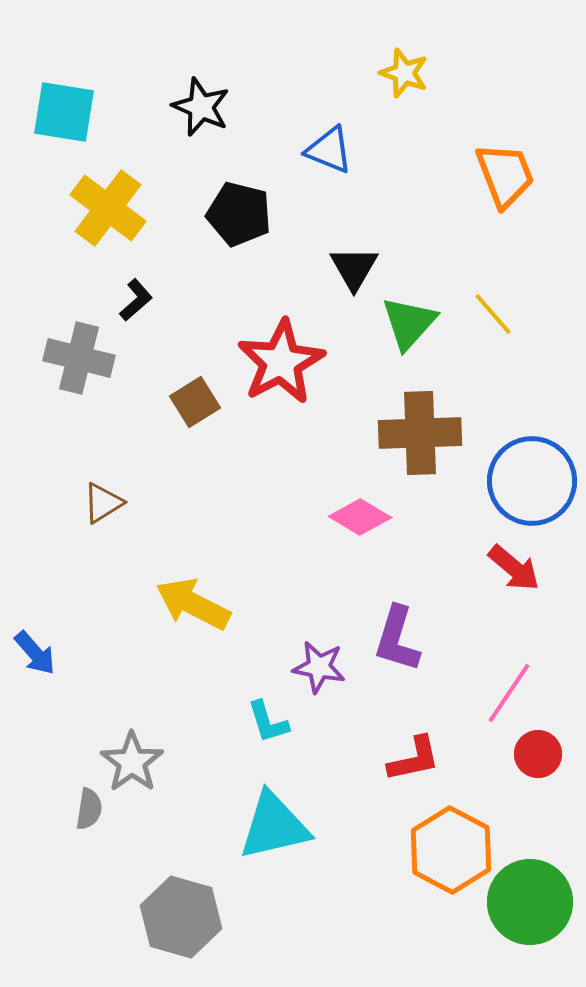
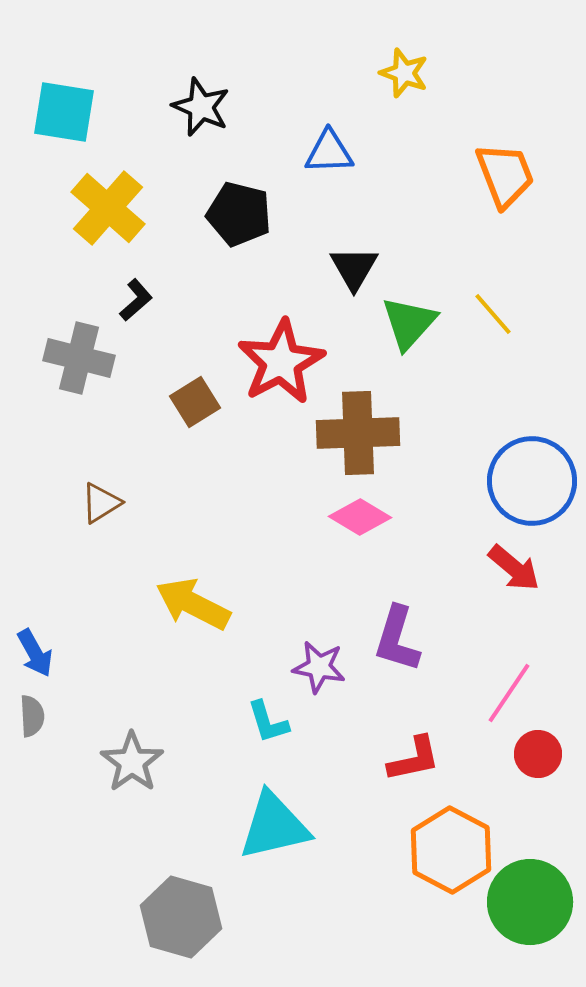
blue triangle: moved 2 px down; rotated 24 degrees counterclockwise
yellow cross: rotated 4 degrees clockwise
brown cross: moved 62 px left
brown triangle: moved 2 px left
blue arrow: rotated 12 degrees clockwise
gray semicircle: moved 57 px left, 93 px up; rotated 12 degrees counterclockwise
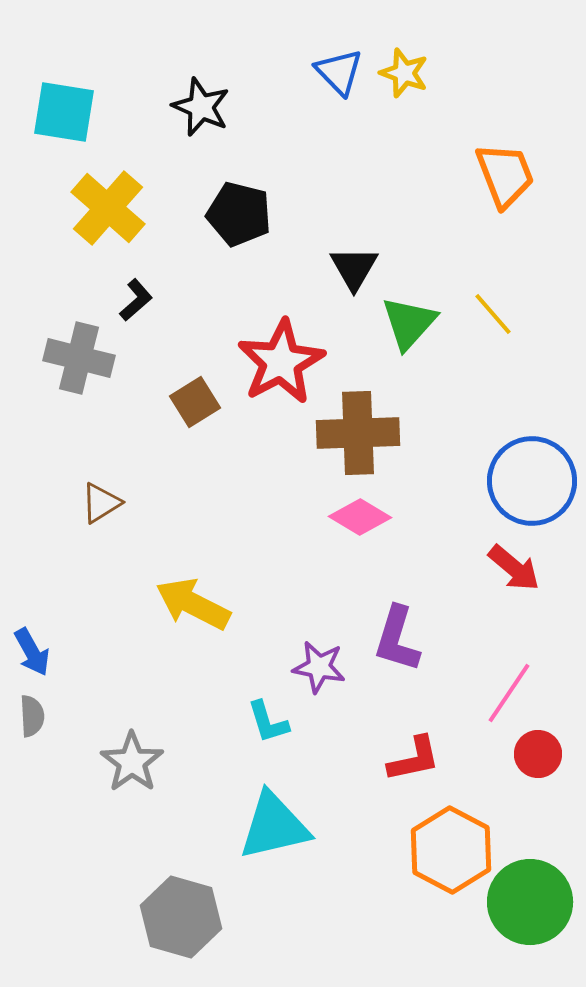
blue triangle: moved 10 px right, 80 px up; rotated 48 degrees clockwise
blue arrow: moved 3 px left, 1 px up
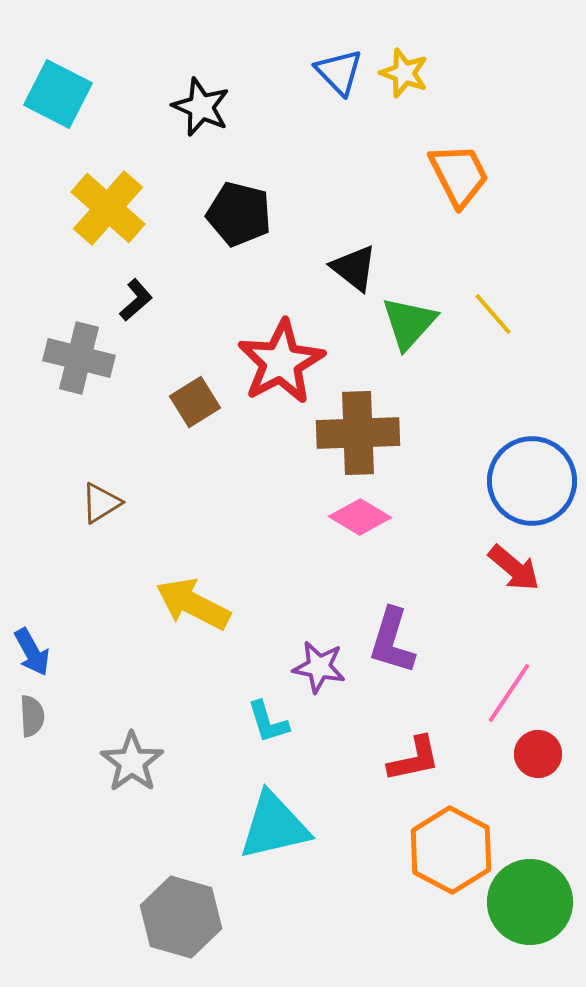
cyan square: moved 6 px left, 18 px up; rotated 18 degrees clockwise
orange trapezoid: moved 46 px left; rotated 6 degrees counterclockwise
black triangle: rotated 22 degrees counterclockwise
purple L-shape: moved 5 px left, 2 px down
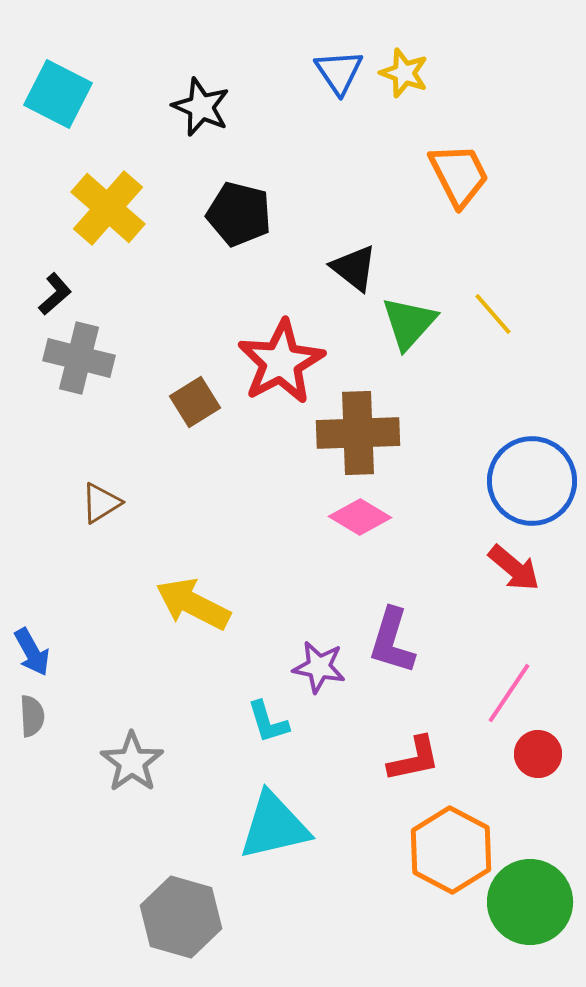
blue triangle: rotated 10 degrees clockwise
black L-shape: moved 81 px left, 6 px up
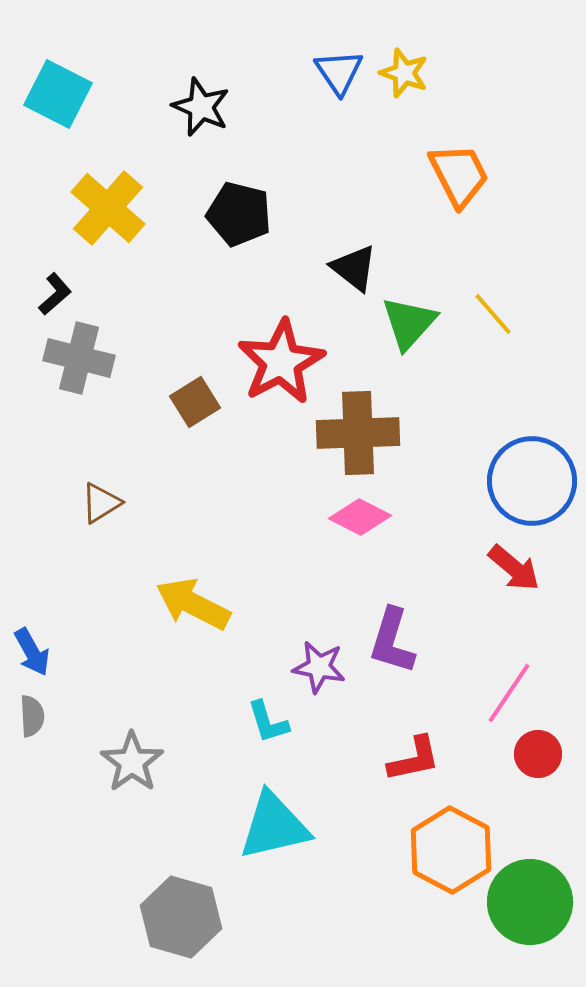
pink diamond: rotated 4 degrees counterclockwise
